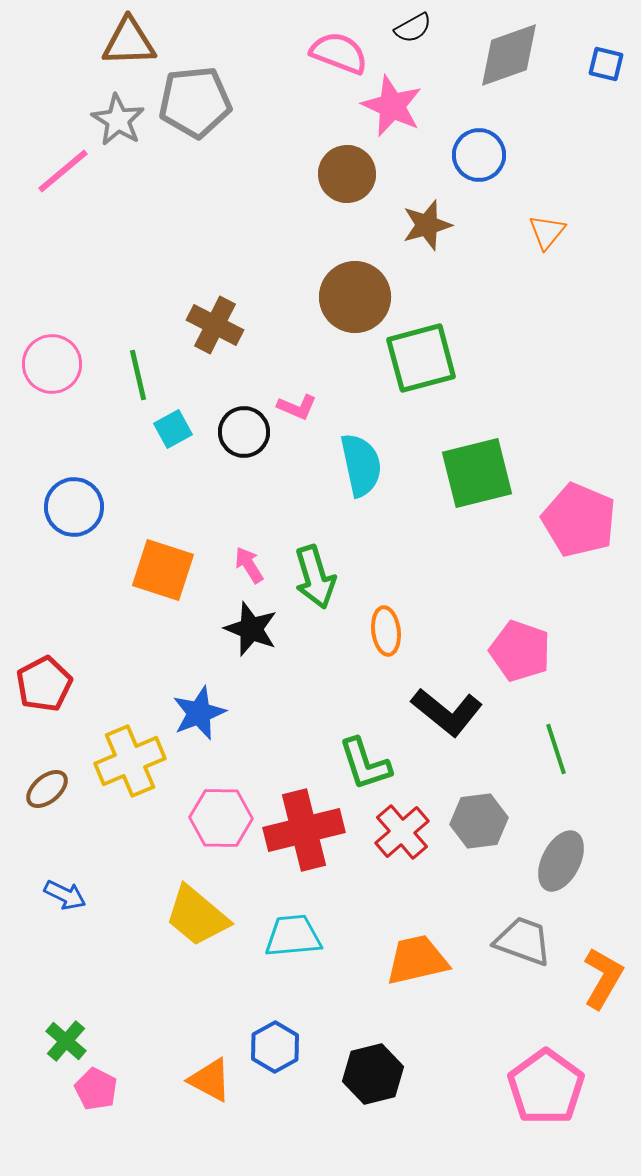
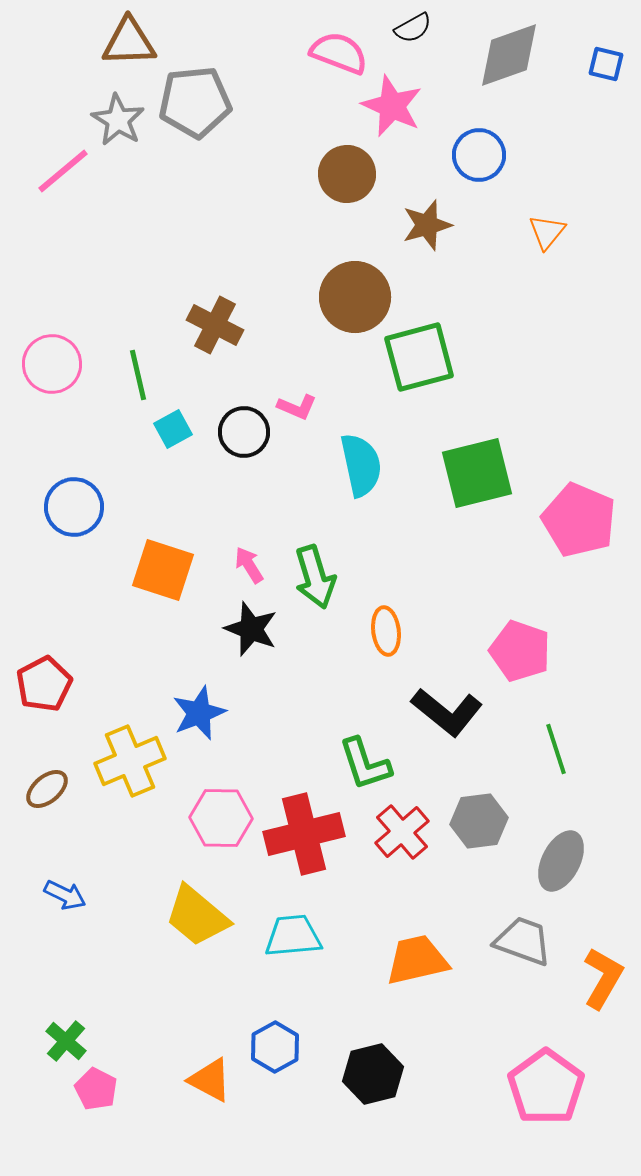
green square at (421, 358): moved 2 px left, 1 px up
red cross at (304, 830): moved 4 px down
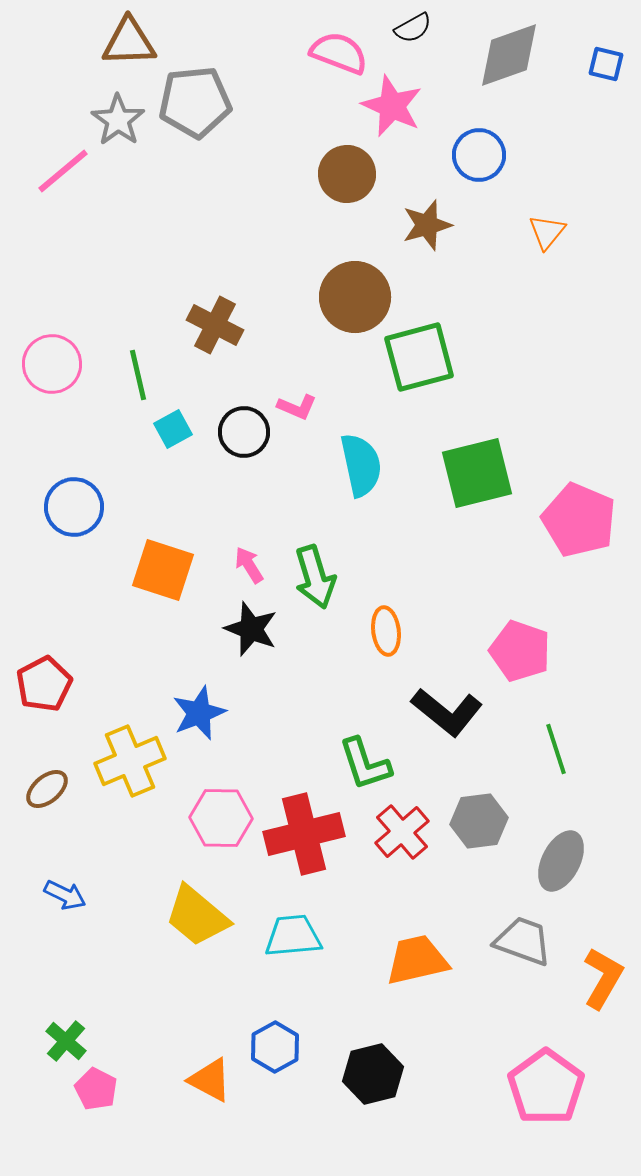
gray star at (118, 120): rotated 4 degrees clockwise
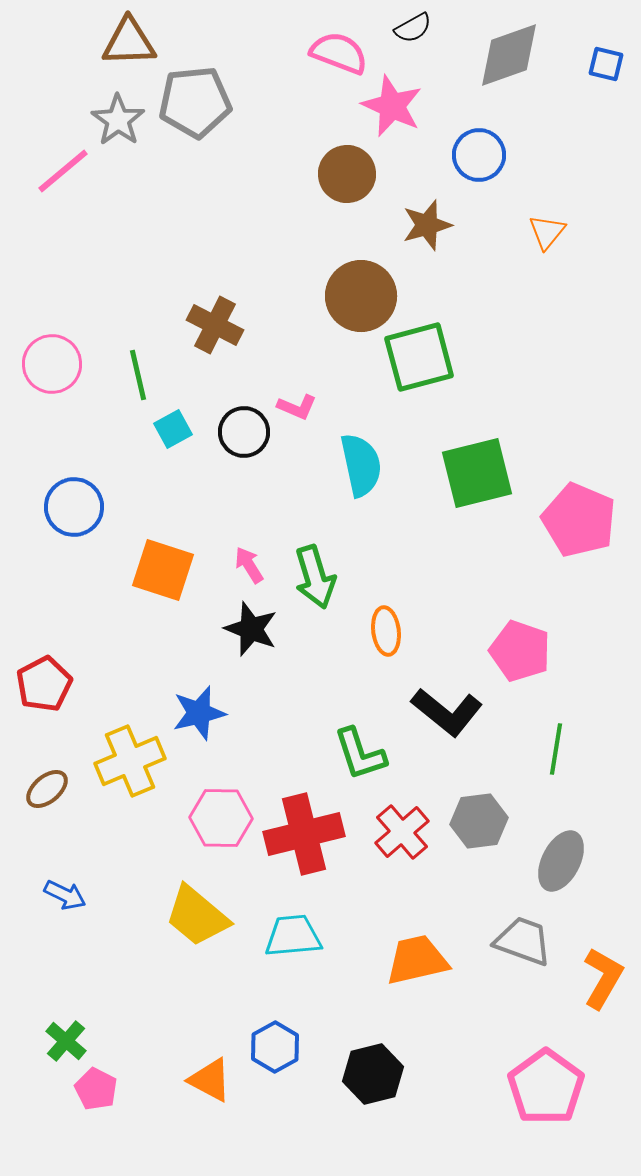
brown circle at (355, 297): moved 6 px right, 1 px up
blue star at (199, 713): rotated 8 degrees clockwise
green line at (556, 749): rotated 27 degrees clockwise
green L-shape at (365, 764): moved 5 px left, 10 px up
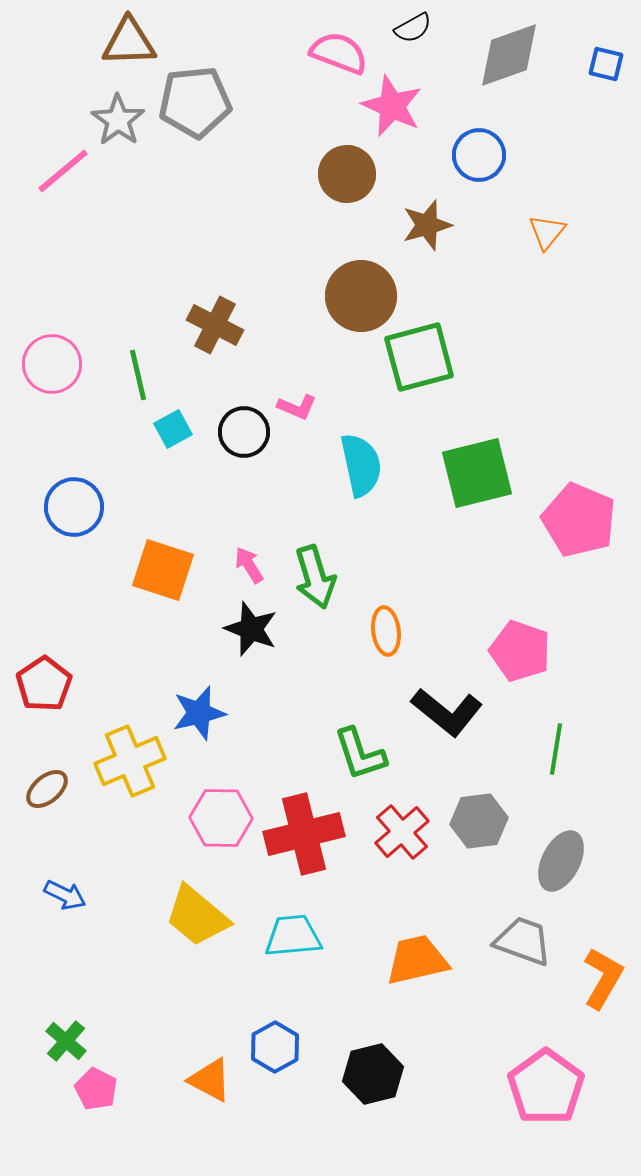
red pentagon at (44, 684): rotated 6 degrees counterclockwise
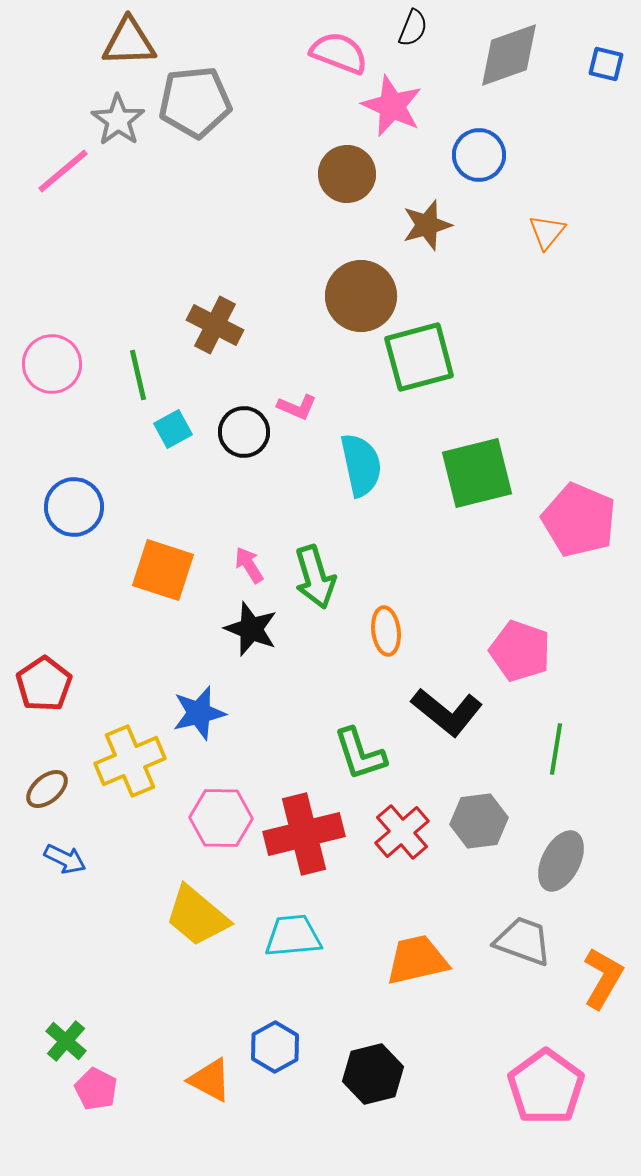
black semicircle at (413, 28): rotated 39 degrees counterclockwise
blue arrow at (65, 895): moved 36 px up
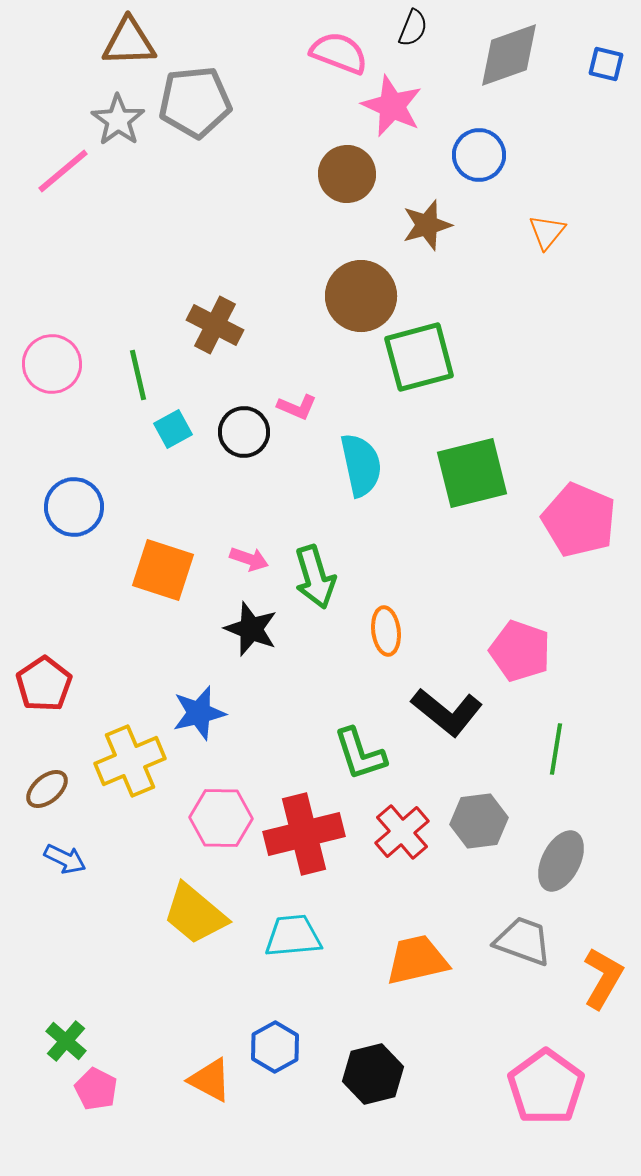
green square at (477, 473): moved 5 px left
pink arrow at (249, 565): moved 6 px up; rotated 141 degrees clockwise
yellow trapezoid at (197, 916): moved 2 px left, 2 px up
